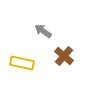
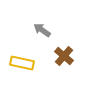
gray arrow: moved 1 px left, 1 px up
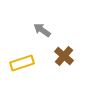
yellow rectangle: rotated 30 degrees counterclockwise
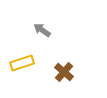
brown cross: moved 16 px down
